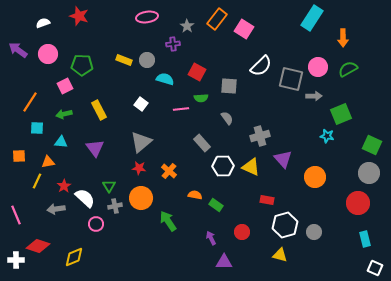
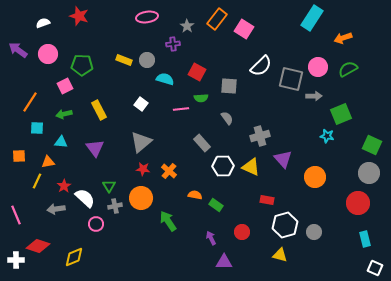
orange arrow at (343, 38): rotated 72 degrees clockwise
red star at (139, 168): moved 4 px right, 1 px down
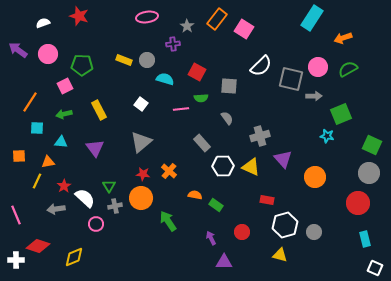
red star at (143, 169): moved 5 px down
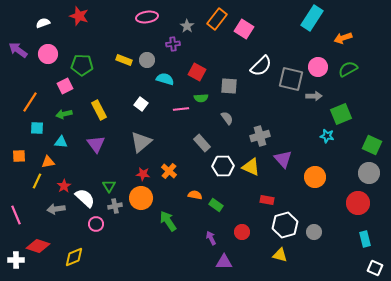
purple triangle at (95, 148): moved 1 px right, 4 px up
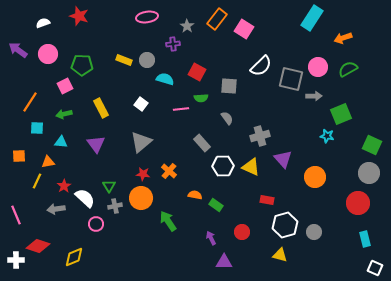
yellow rectangle at (99, 110): moved 2 px right, 2 px up
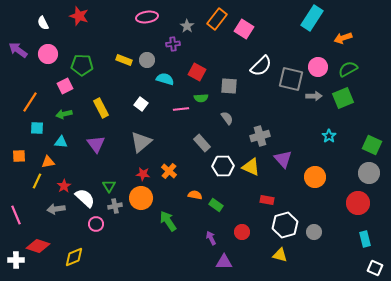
white semicircle at (43, 23): rotated 96 degrees counterclockwise
green square at (341, 114): moved 2 px right, 16 px up
cyan star at (327, 136): moved 2 px right; rotated 24 degrees clockwise
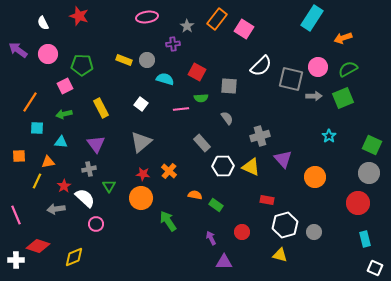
gray cross at (115, 206): moved 26 px left, 37 px up
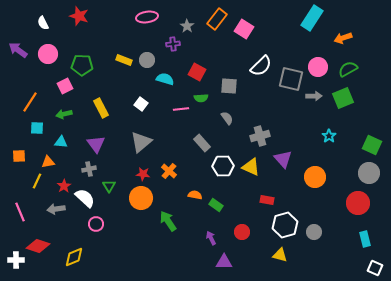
pink line at (16, 215): moved 4 px right, 3 px up
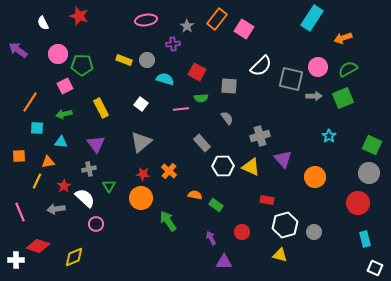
pink ellipse at (147, 17): moved 1 px left, 3 px down
pink circle at (48, 54): moved 10 px right
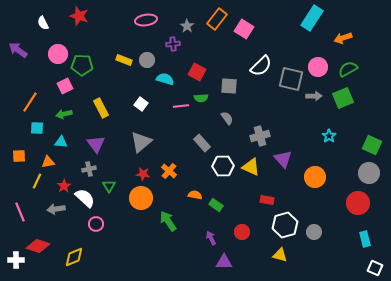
pink line at (181, 109): moved 3 px up
